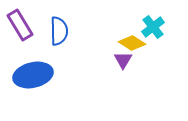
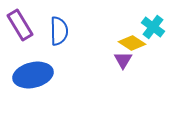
cyan cross: rotated 15 degrees counterclockwise
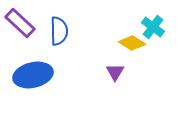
purple rectangle: moved 2 px up; rotated 16 degrees counterclockwise
purple triangle: moved 8 px left, 12 px down
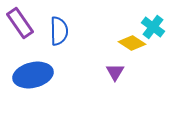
purple rectangle: rotated 12 degrees clockwise
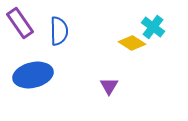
purple triangle: moved 6 px left, 14 px down
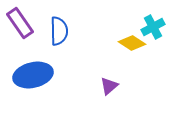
cyan cross: rotated 25 degrees clockwise
purple triangle: rotated 18 degrees clockwise
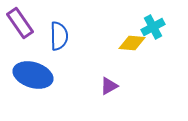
blue semicircle: moved 5 px down
yellow diamond: rotated 28 degrees counterclockwise
blue ellipse: rotated 30 degrees clockwise
purple triangle: rotated 12 degrees clockwise
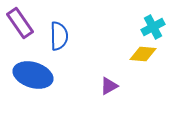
yellow diamond: moved 11 px right, 11 px down
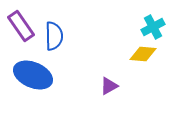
purple rectangle: moved 1 px right, 3 px down
blue semicircle: moved 5 px left
blue ellipse: rotated 6 degrees clockwise
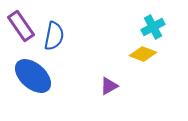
blue semicircle: rotated 12 degrees clockwise
yellow diamond: rotated 16 degrees clockwise
blue ellipse: moved 1 px down; rotated 18 degrees clockwise
